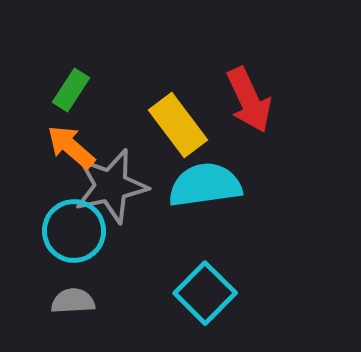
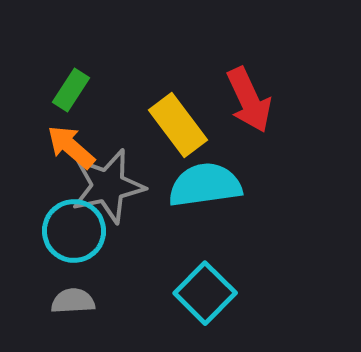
gray star: moved 3 px left
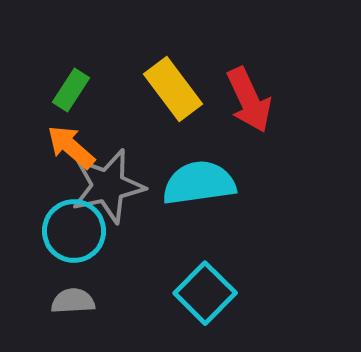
yellow rectangle: moved 5 px left, 36 px up
cyan semicircle: moved 6 px left, 2 px up
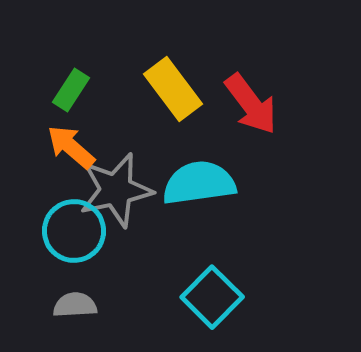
red arrow: moved 2 px right, 4 px down; rotated 12 degrees counterclockwise
gray star: moved 8 px right, 4 px down
cyan square: moved 7 px right, 4 px down
gray semicircle: moved 2 px right, 4 px down
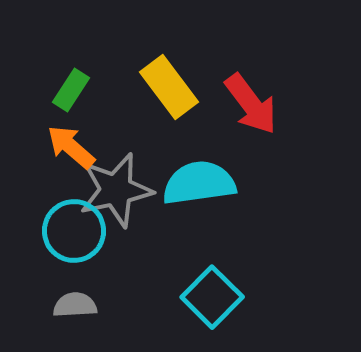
yellow rectangle: moved 4 px left, 2 px up
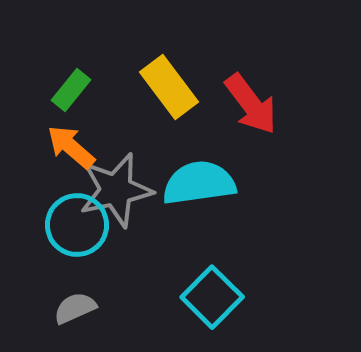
green rectangle: rotated 6 degrees clockwise
cyan circle: moved 3 px right, 6 px up
gray semicircle: moved 3 px down; rotated 21 degrees counterclockwise
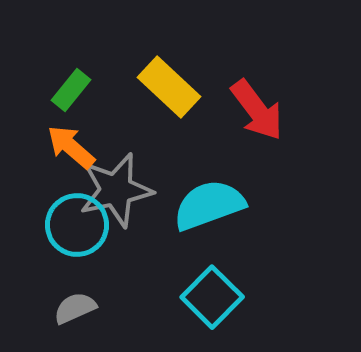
yellow rectangle: rotated 10 degrees counterclockwise
red arrow: moved 6 px right, 6 px down
cyan semicircle: moved 10 px right, 22 px down; rotated 12 degrees counterclockwise
